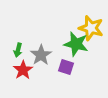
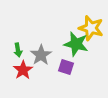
green arrow: rotated 24 degrees counterclockwise
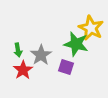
yellow star: rotated 10 degrees clockwise
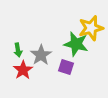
yellow star: rotated 30 degrees clockwise
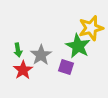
green star: moved 2 px right, 2 px down; rotated 15 degrees clockwise
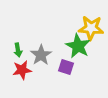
yellow star: rotated 20 degrees clockwise
red star: moved 1 px left; rotated 24 degrees clockwise
